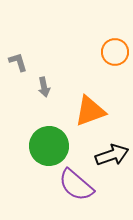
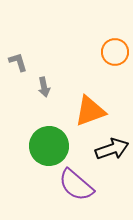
black arrow: moved 6 px up
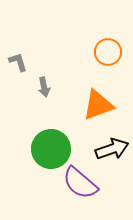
orange circle: moved 7 px left
orange triangle: moved 8 px right, 6 px up
green circle: moved 2 px right, 3 px down
purple semicircle: moved 4 px right, 2 px up
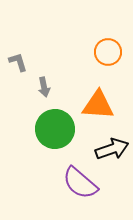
orange triangle: rotated 24 degrees clockwise
green circle: moved 4 px right, 20 px up
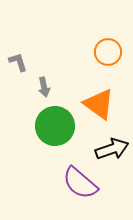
orange triangle: moved 1 px right, 1 px up; rotated 32 degrees clockwise
green circle: moved 3 px up
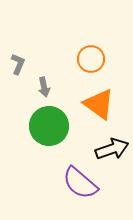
orange circle: moved 17 px left, 7 px down
gray L-shape: moved 2 px down; rotated 40 degrees clockwise
green circle: moved 6 px left
